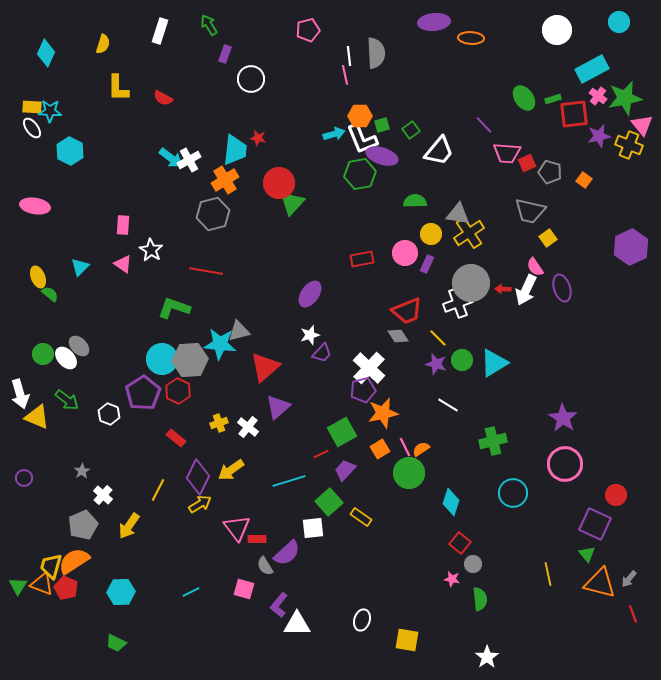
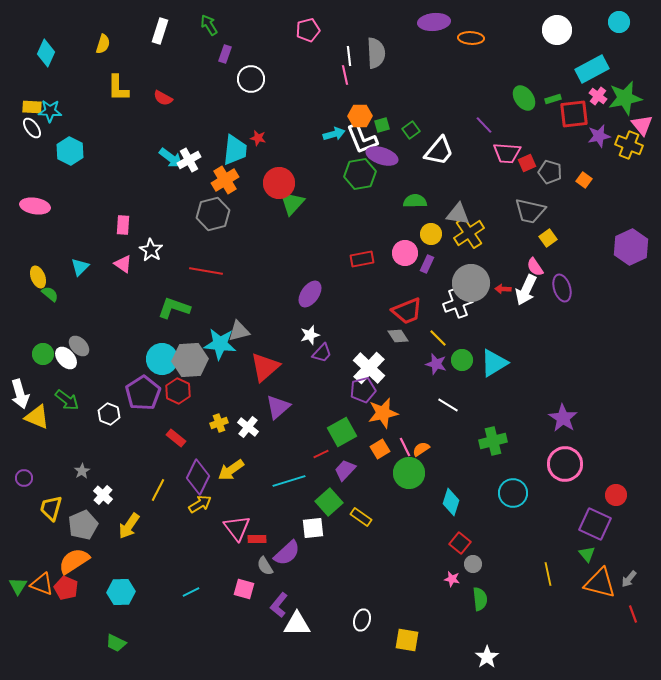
yellow trapezoid at (51, 566): moved 58 px up
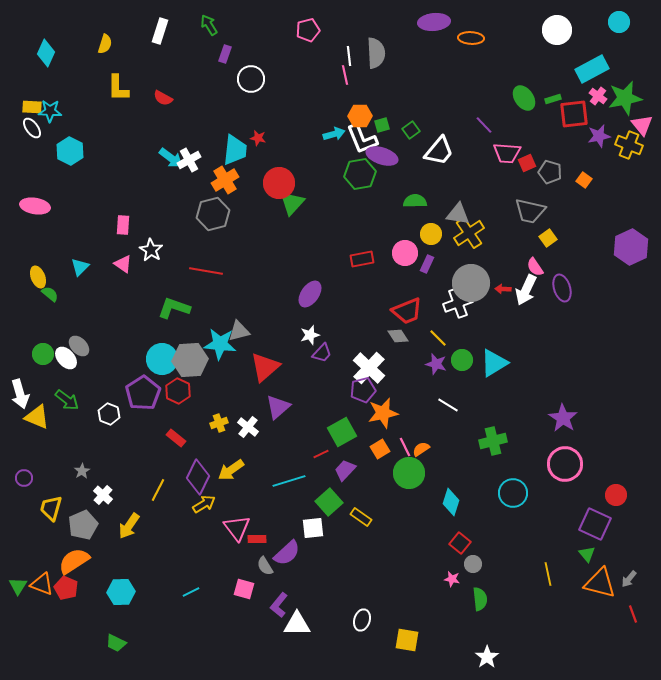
yellow semicircle at (103, 44): moved 2 px right
yellow arrow at (200, 504): moved 4 px right
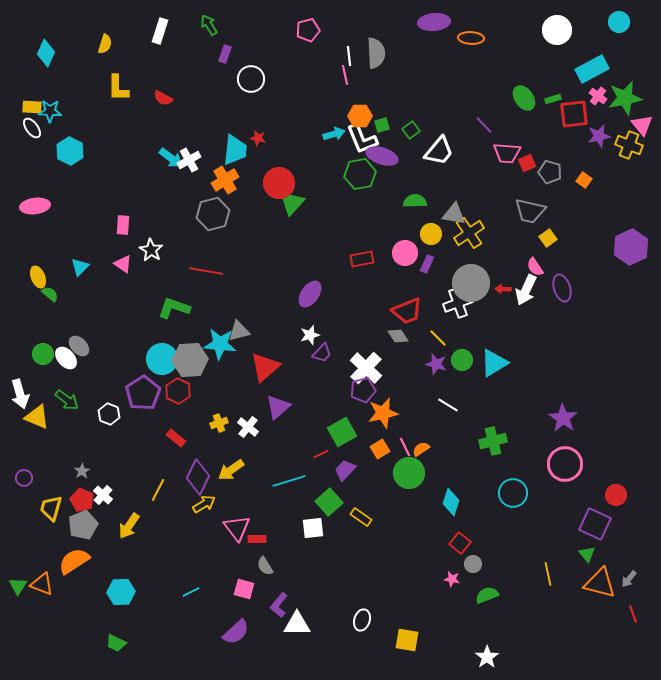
pink ellipse at (35, 206): rotated 16 degrees counterclockwise
gray triangle at (458, 214): moved 4 px left
white cross at (369, 368): moved 3 px left
purple semicircle at (287, 553): moved 51 px left, 79 px down
red pentagon at (66, 588): moved 16 px right, 88 px up
green semicircle at (480, 599): moved 7 px right, 4 px up; rotated 105 degrees counterclockwise
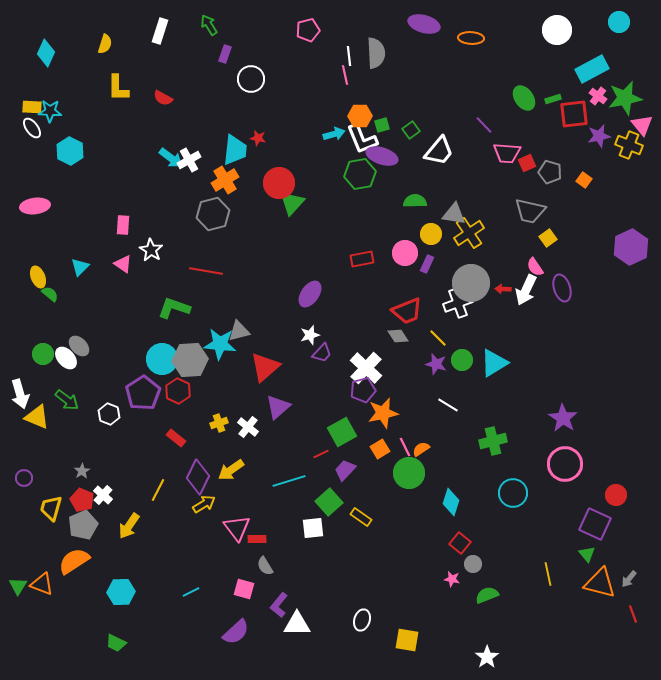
purple ellipse at (434, 22): moved 10 px left, 2 px down; rotated 20 degrees clockwise
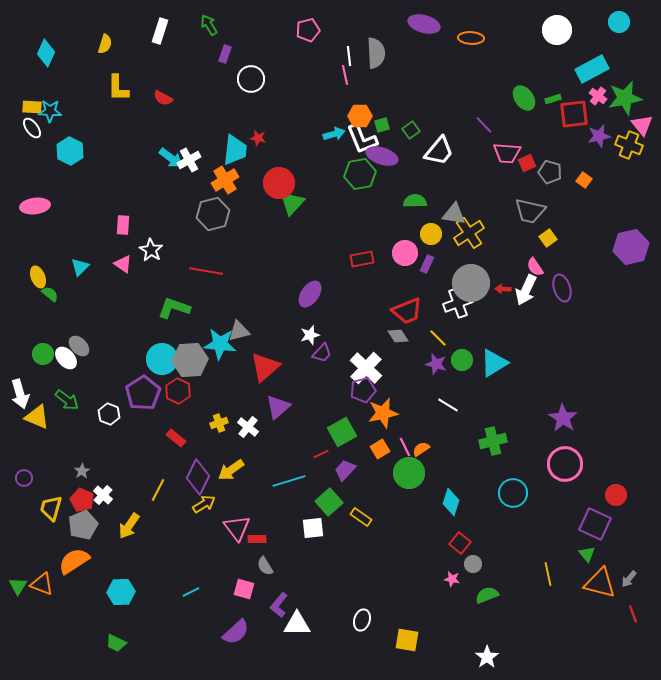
purple hexagon at (631, 247): rotated 12 degrees clockwise
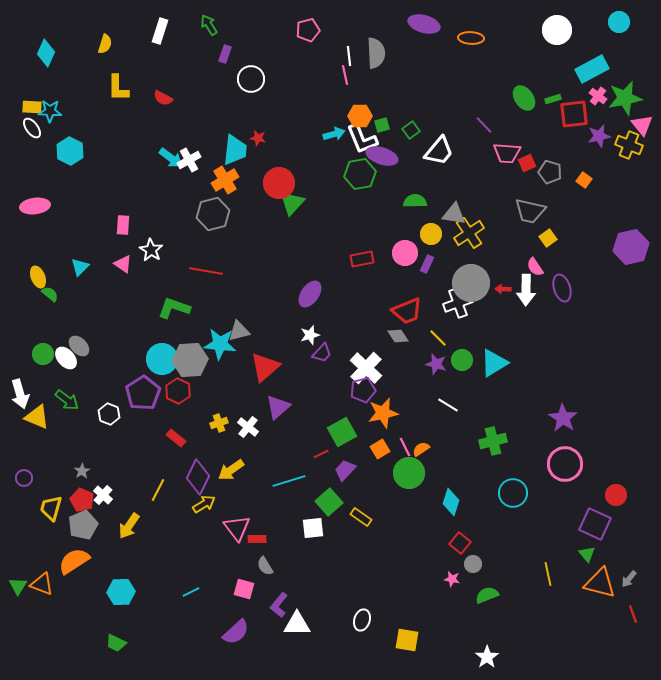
white arrow at (526, 290): rotated 24 degrees counterclockwise
